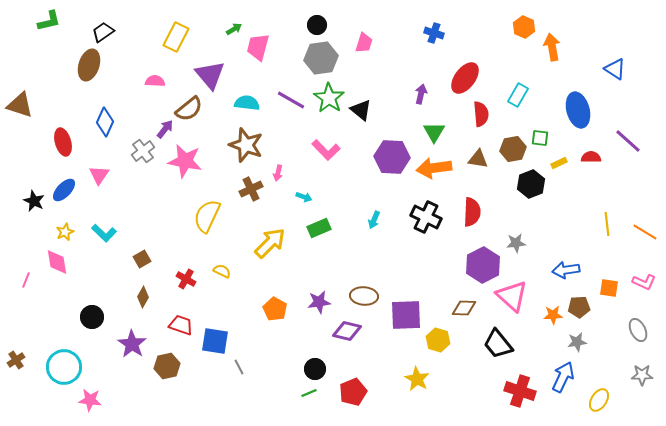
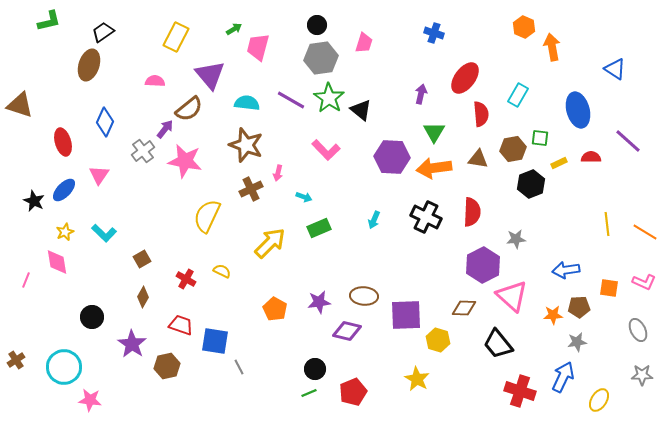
gray star at (516, 243): moved 4 px up
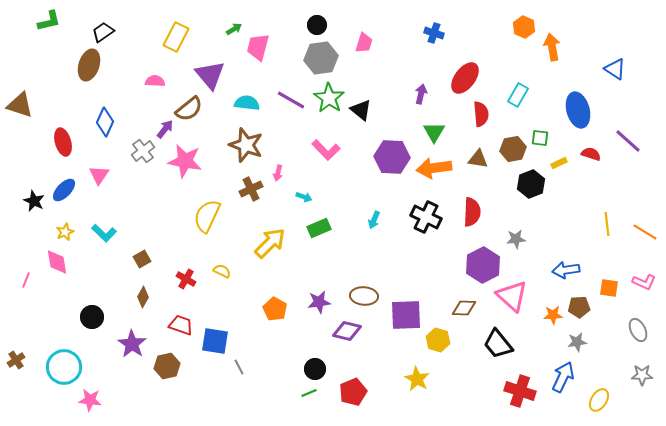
red semicircle at (591, 157): moved 3 px up; rotated 18 degrees clockwise
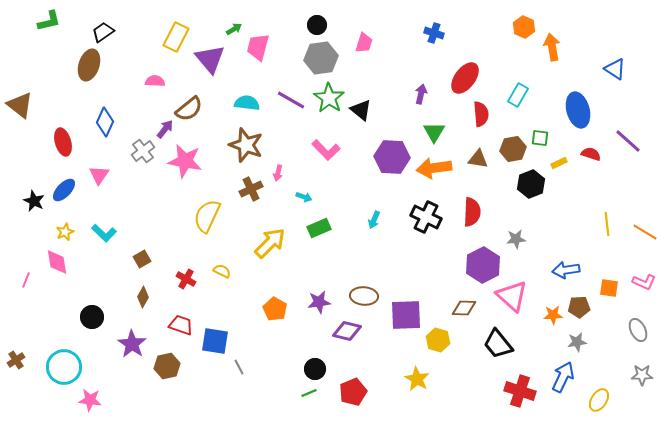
purple triangle at (210, 75): moved 16 px up
brown triangle at (20, 105): rotated 20 degrees clockwise
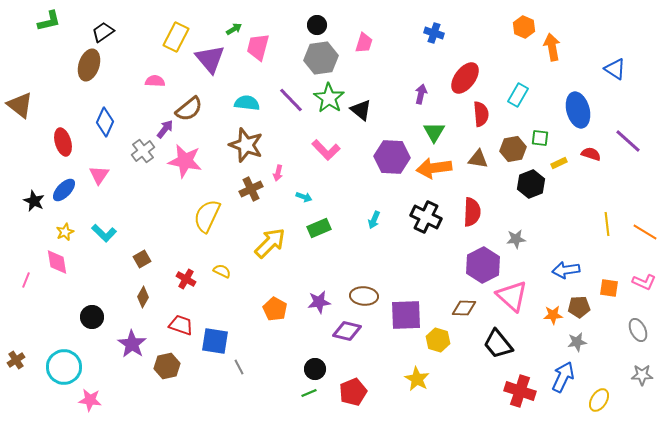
purple line at (291, 100): rotated 16 degrees clockwise
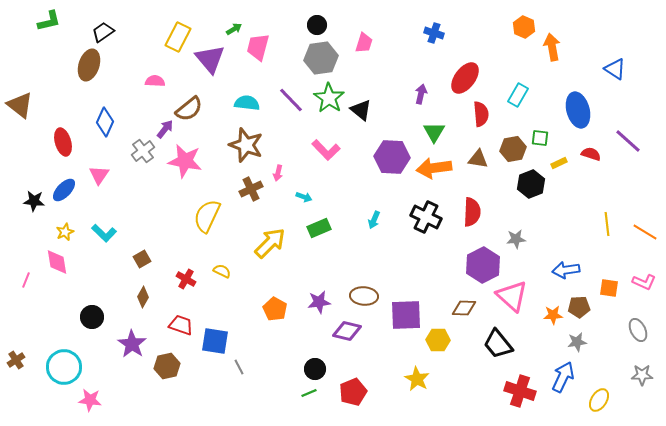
yellow rectangle at (176, 37): moved 2 px right
black star at (34, 201): rotated 20 degrees counterclockwise
yellow hexagon at (438, 340): rotated 15 degrees counterclockwise
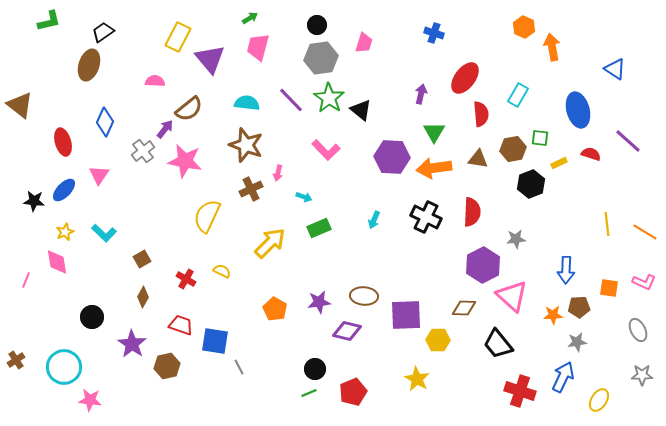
green arrow at (234, 29): moved 16 px right, 11 px up
blue arrow at (566, 270): rotated 80 degrees counterclockwise
